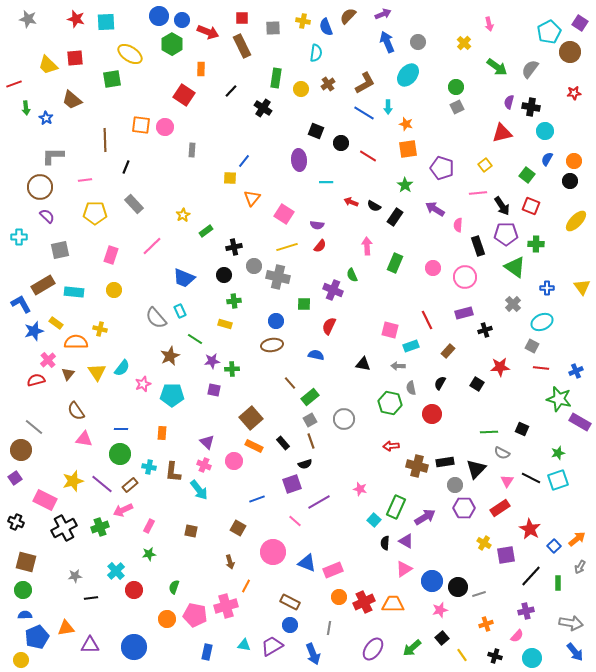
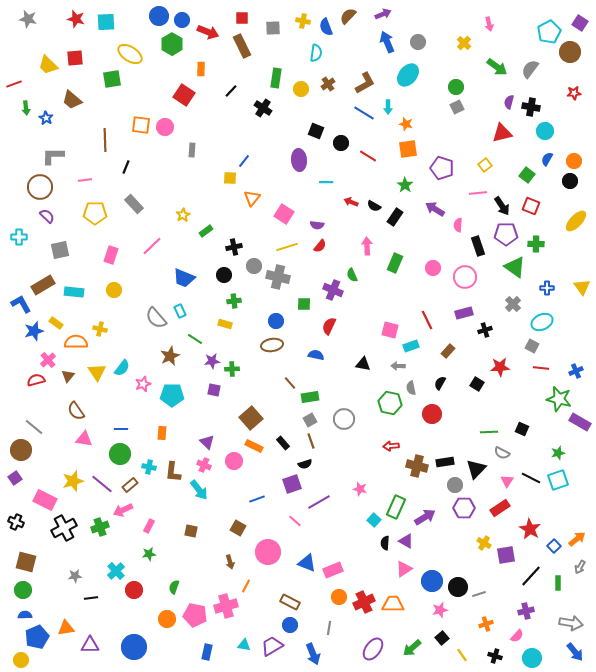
brown triangle at (68, 374): moved 2 px down
green rectangle at (310, 397): rotated 30 degrees clockwise
pink circle at (273, 552): moved 5 px left
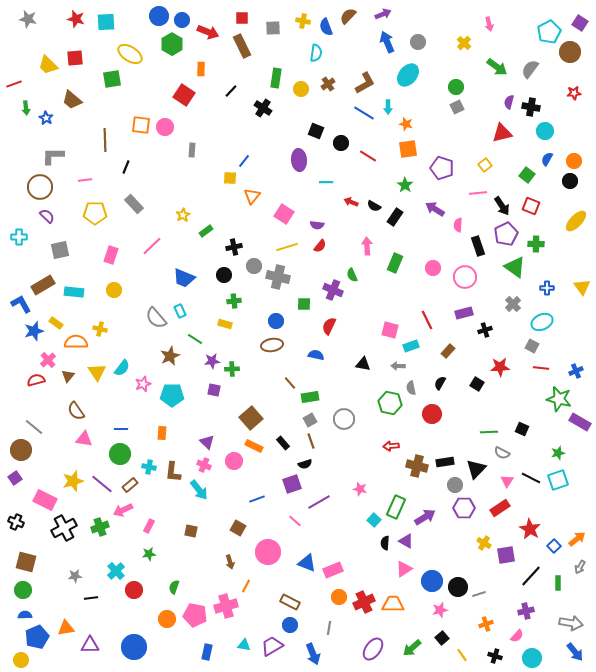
orange triangle at (252, 198): moved 2 px up
purple pentagon at (506, 234): rotated 25 degrees counterclockwise
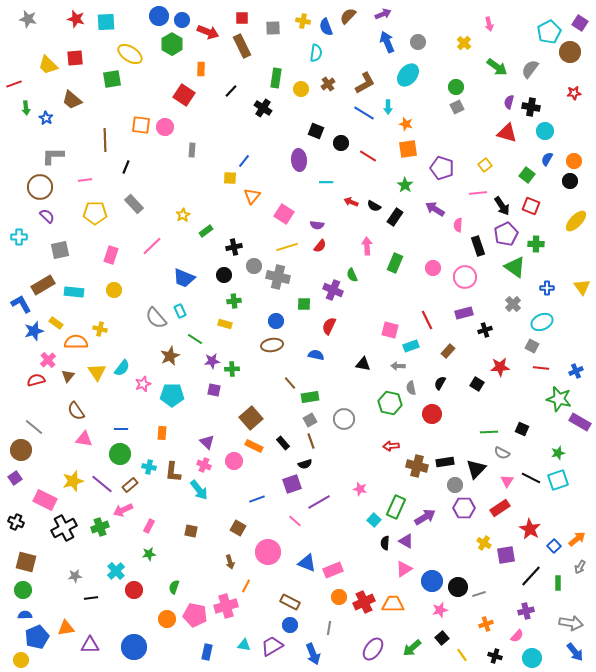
red triangle at (502, 133): moved 5 px right; rotated 30 degrees clockwise
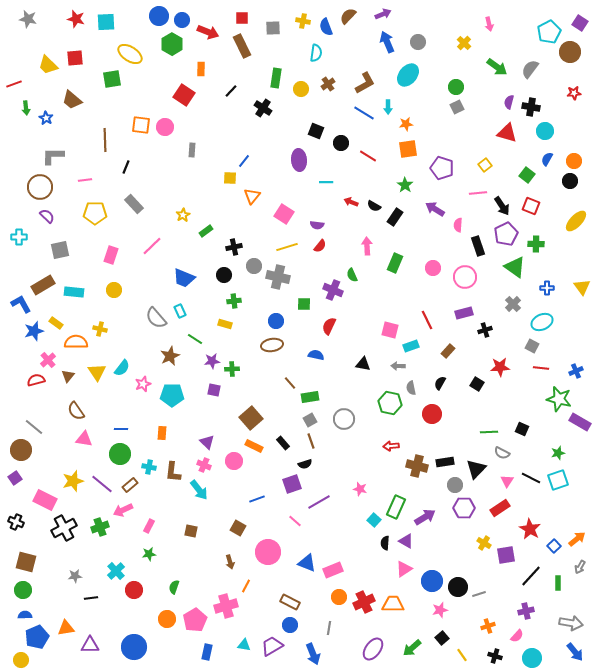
orange star at (406, 124): rotated 24 degrees counterclockwise
pink pentagon at (195, 615): moved 5 px down; rotated 30 degrees clockwise
orange cross at (486, 624): moved 2 px right, 2 px down
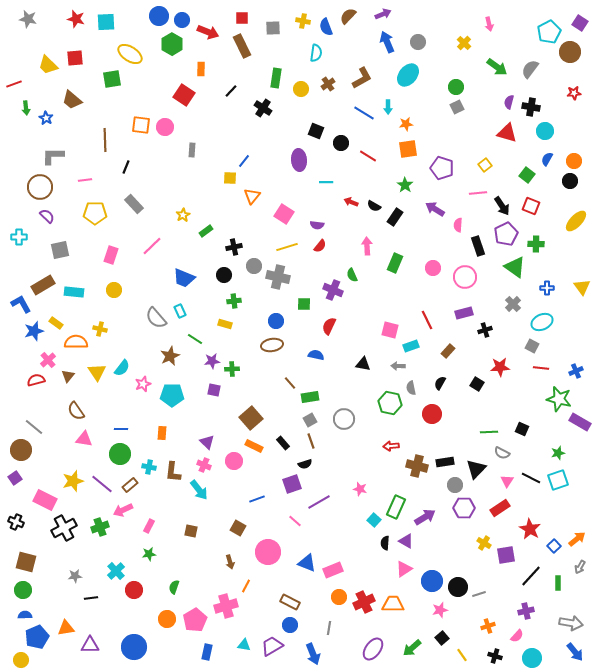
brown L-shape at (365, 83): moved 3 px left, 5 px up
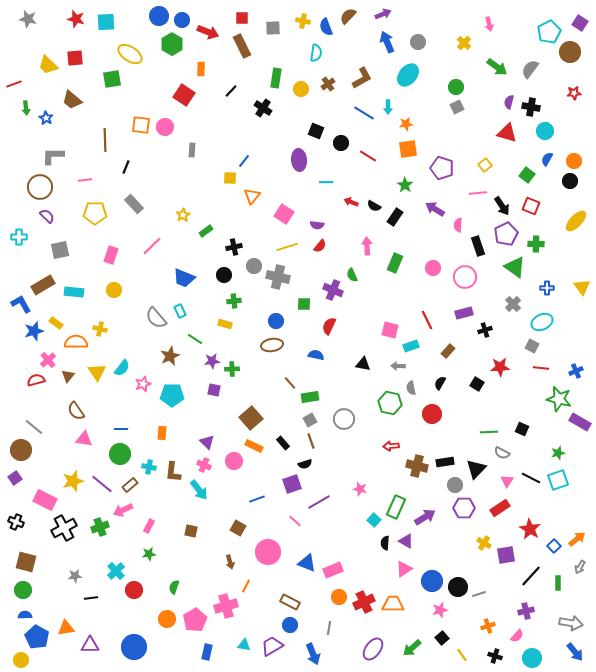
blue pentagon at (37, 637): rotated 20 degrees counterclockwise
